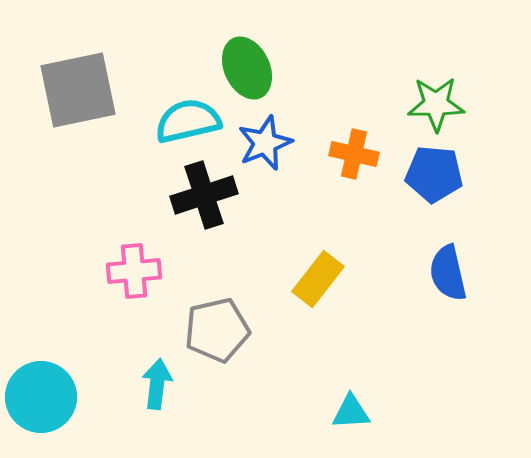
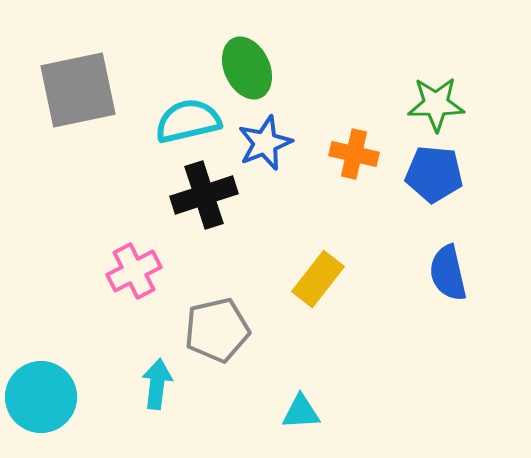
pink cross: rotated 22 degrees counterclockwise
cyan triangle: moved 50 px left
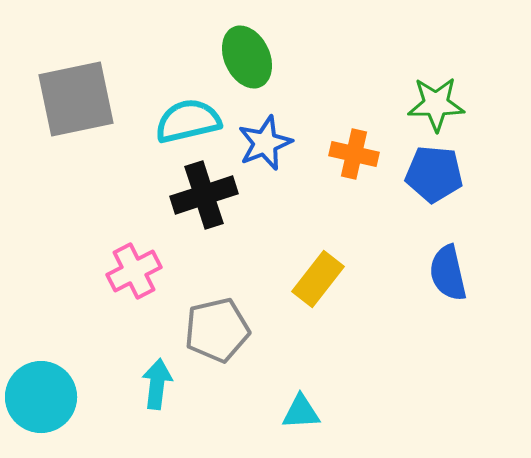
green ellipse: moved 11 px up
gray square: moved 2 px left, 9 px down
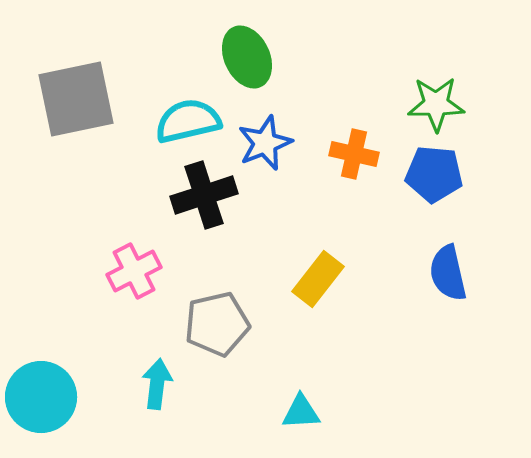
gray pentagon: moved 6 px up
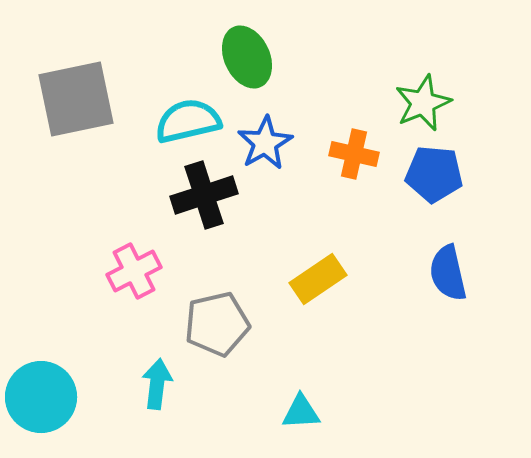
green star: moved 13 px left, 1 px up; rotated 22 degrees counterclockwise
blue star: rotated 8 degrees counterclockwise
yellow rectangle: rotated 18 degrees clockwise
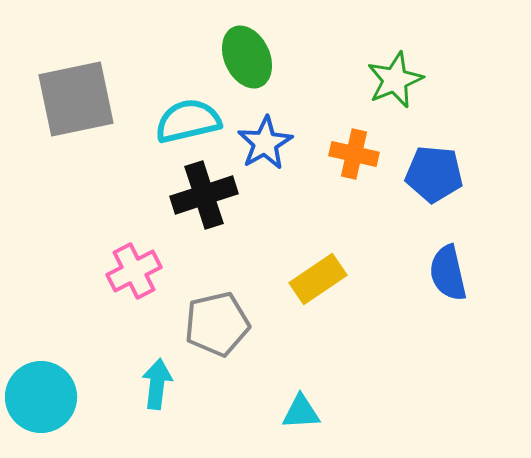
green star: moved 28 px left, 23 px up
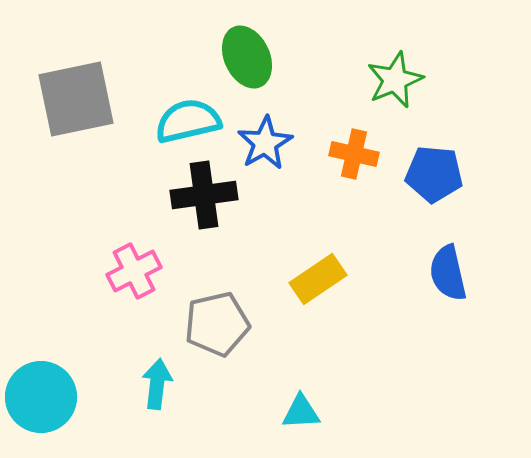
black cross: rotated 10 degrees clockwise
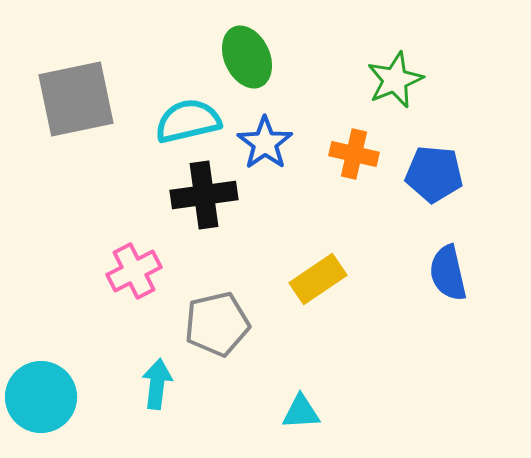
blue star: rotated 6 degrees counterclockwise
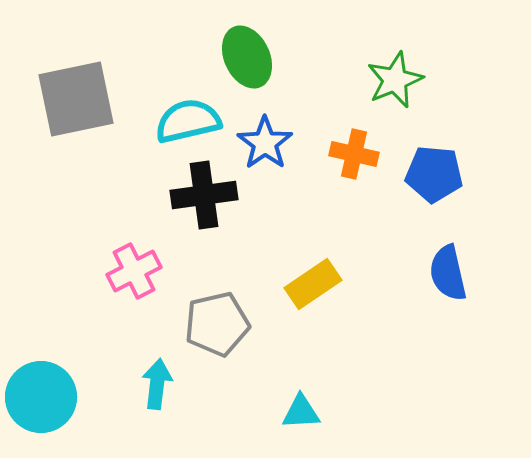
yellow rectangle: moved 5 px left, 5 px down
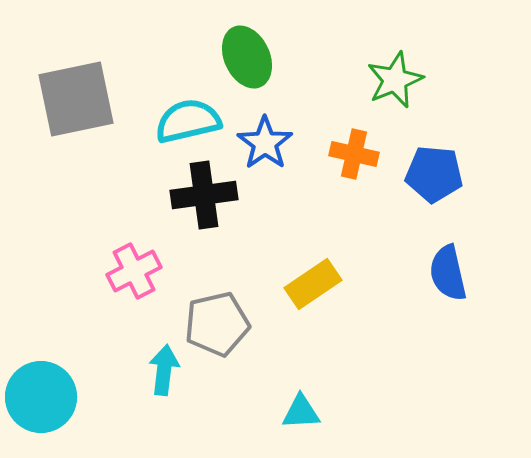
cyan arrow: moved 7 px right, 14 px up
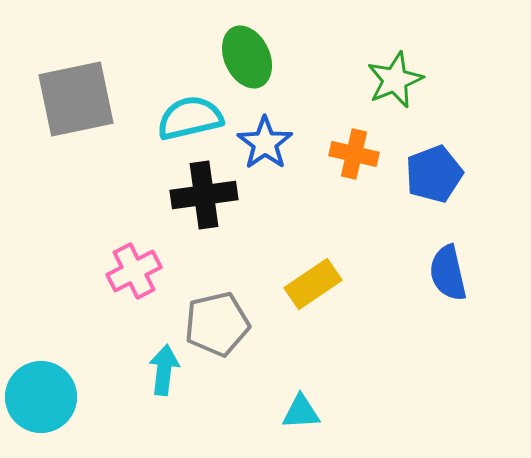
cyan semicircle: moved 2 px right, 3 px up
blue pentagon: rotated 26 degrees counterclockwise
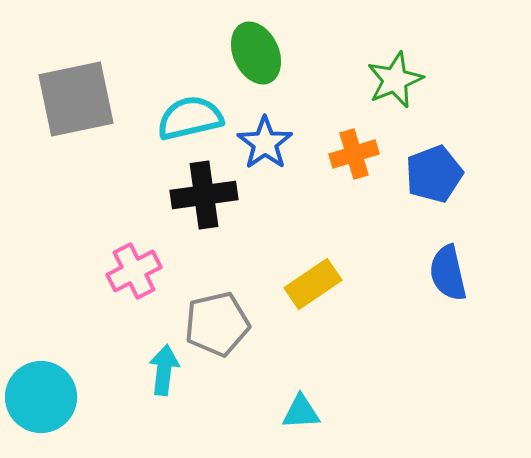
green ellipse: moved 9 px right, 4 px up
orange cross: rotated 30 degrees counterclockwise
